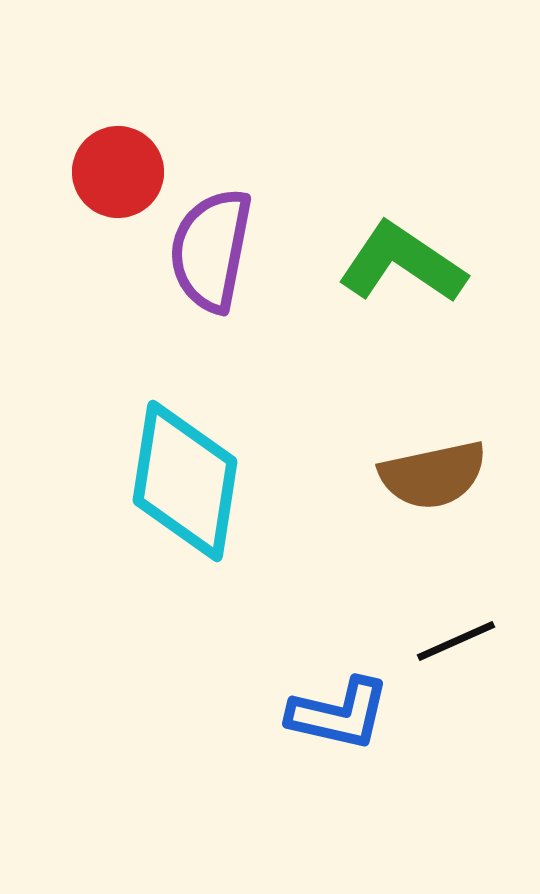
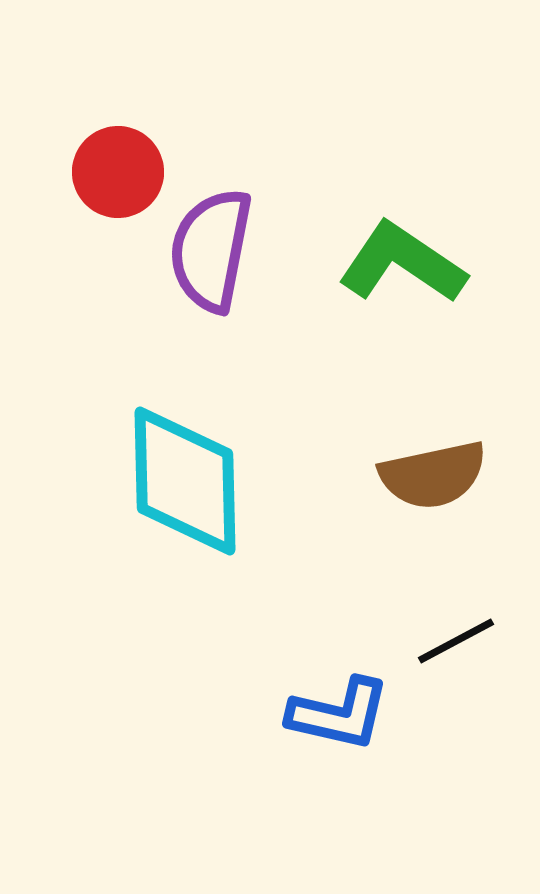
cyan diamond: rotated 10 degrees counterclockwise
black line: rotated 4 degrees counterclockwise
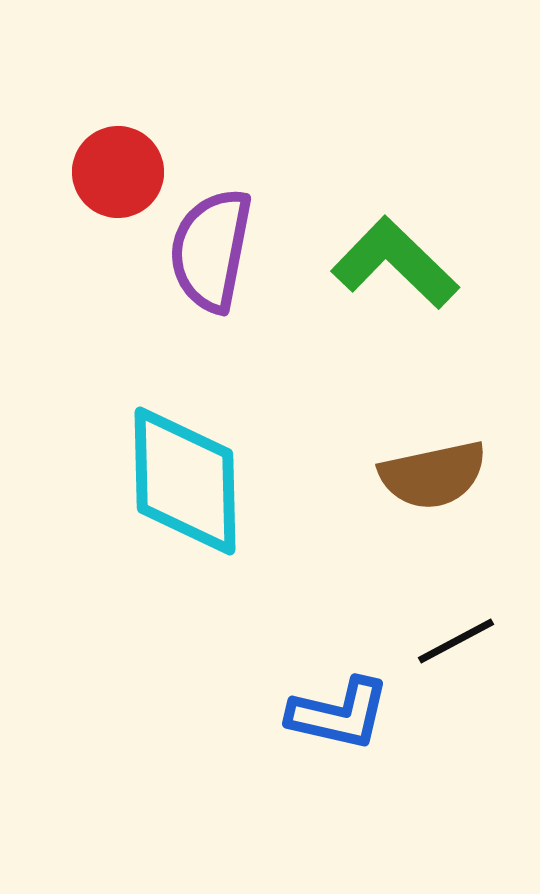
green L-shape: moved 7 px left; rotated 10 degrees clockwise
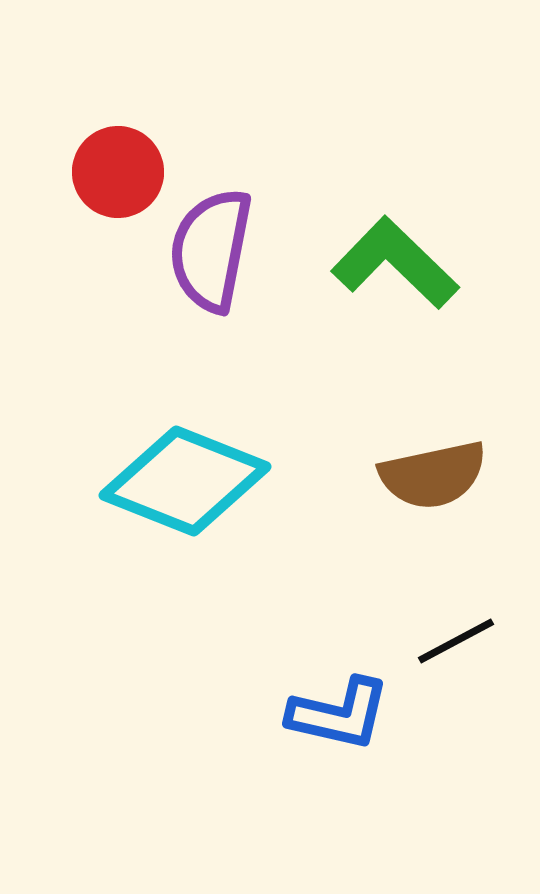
cyan diamond: rotated 67 degrees counterclockwise
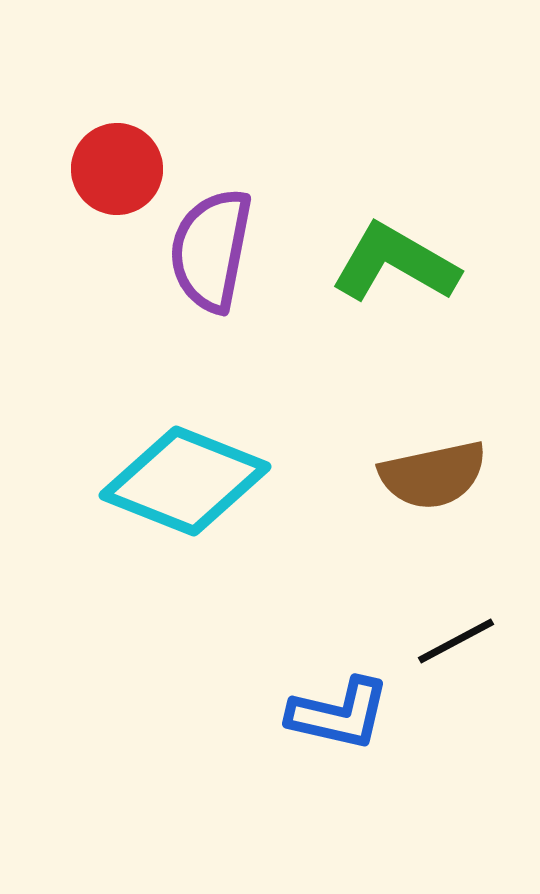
red circle: moved 1 px left, 3 px up
green L-shape: rotated 14 degrees counterclockwise
